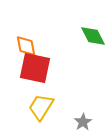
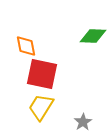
green diamond: rotated 60 degrees counterclockwise
red square: moved 7 px right, 6 px down
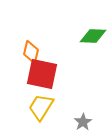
orange diamond: moved 5 px right, 6 px down; rotated 25 degrees clockwise
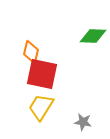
gray star: rotated 30 degrees counterclockwise
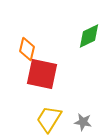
green diamond: moved 4 px left; rotated 28 degrees counterclockwise
orange diamond: moved 4 px left, 3 px up
yellow trapezoid: moved 8 px right, 12 px down
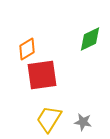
green diamond: moved 1 px right, 3 px down
orange diamond: rotated 45 degrees clockwise
red square: moved 1 px down; rotated 20 degrees counterclockwise
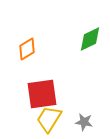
red square: moved 19 px down
gray star: moved 1 px right
